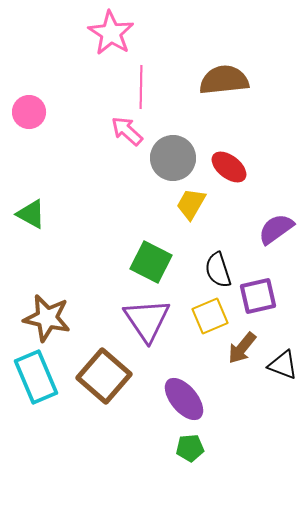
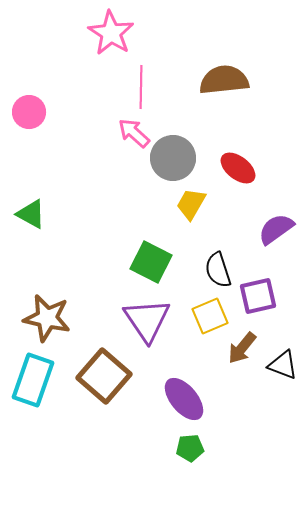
pink arrow: moved 7 px right, 2 px down
red ellipse: moved 9 px right, 1 px down
cyan rectangle: moved 3 px left, 3 px down; rotated 42 degrees clockwise
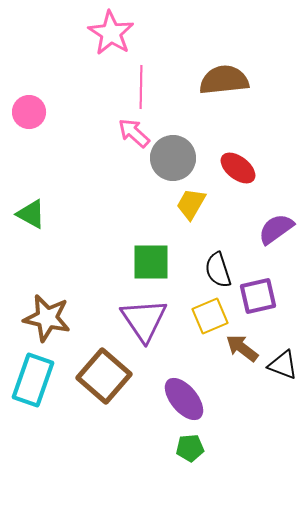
green square: rotated 27 degrees counterclockwise
purple triangle: moved 3 px left
brown arrow: rotated 88 degrees clockwise
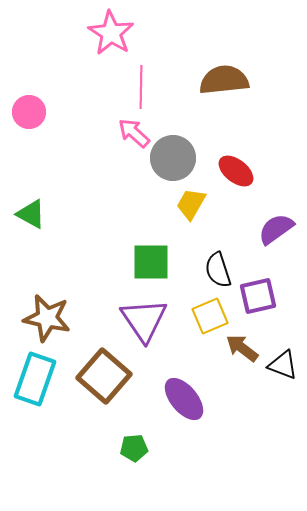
red ellipse: moved 2 px left, 3 px down
cyan rectangle: moved 2 px right, 1 px up
green pentagon: moved 56 px left
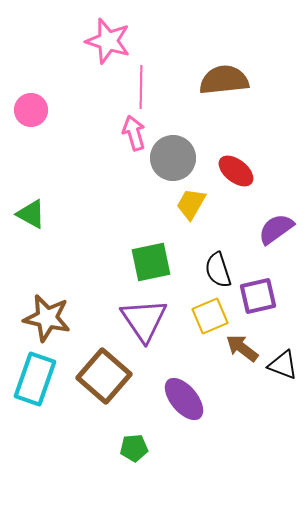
pink star: moved 3 px left, 8 px down; rotated 15 degrees counterclockwise
pink circle: moved 2 px right, 2 px up
pink arrow: rotated 32 degrees clockwise
green square: rotated 12 degrees counterclockwise
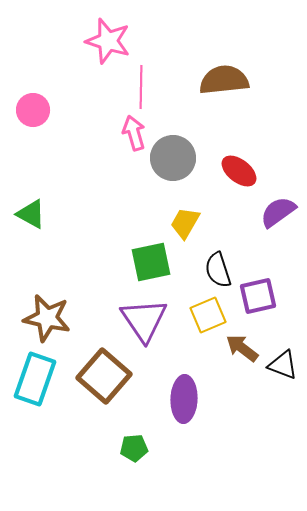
pink circle: moved 2 px right
red ellipse: moved 3 px right
yellow trapezoid: moved 6 px left, 19 px down
purple semicircle: moved 2 px right, 17 px up
yellow square: moved 2 px left, 1 px up
purple ellipse: rotated 42 degrees clockwise
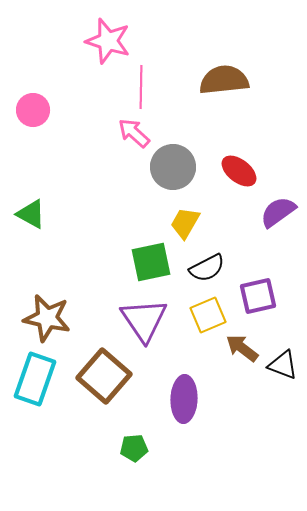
pink arrow: rotated 32 degrees counterclockwise
gray circle: moved 9 px down
black semicircle: moved 11 px left, 2 px up; rotated 99 degrees counterclockwise
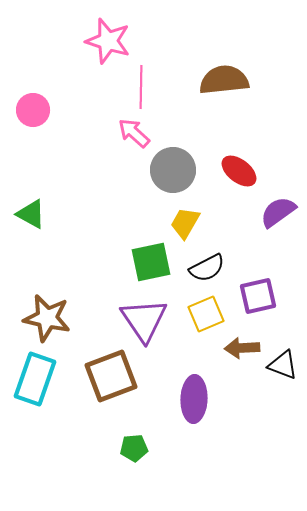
gray circle: moved 3 px down
yellow square: moved 2 px left, 1 px up
brown arrow: rotated 40 degrees counterclockwise
brown square: moved 7 px right; rotated 28 degrees clockwise
purple ellipse: moved 10 px right
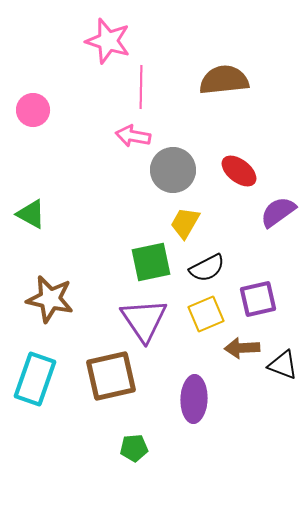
pink arrow: moved 1 px left, 3 px down; rotated 32 degrees counterclockwise
purple square: moved 3 px down
brown star: moved 3 px right, 19 px up
brown square: rotated 8 degrees clockwise
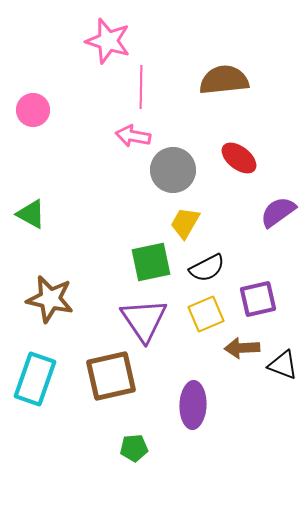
red ellipse: moved 13 px up
purple ellipse: moved 1 px left, 6 px down
